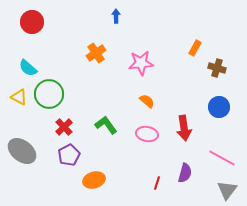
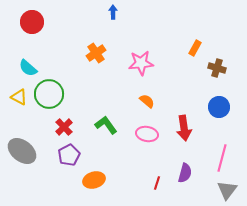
blue arrow: moved 3 px left, 4 px up
pink line: rotated 76 degrees clockwise
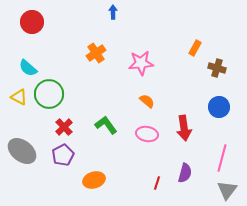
purple pentagon: moved 6 px left
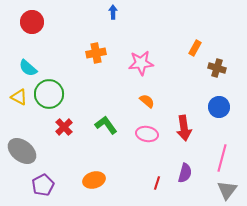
orange cross: rotated 24 degrees clockwise
purple pentagon: moved 20 px left, 30 px down
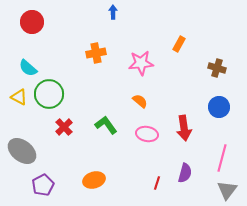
orange rectangle: moved 16 px left, 4 px up
orange semicircle: moved 7 px left
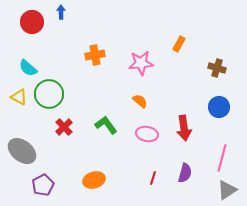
blue arrow: moved 52 px left
orange cross: moved 1 px left, 2 px down
red line: moved 4 px left, 5 px up
gray triangle: rotated 20 degrees clockwise
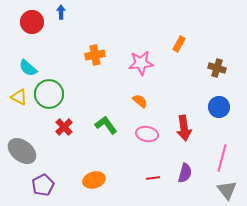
red line: rotated 64 degrees clockwise
gray triangle: rotated 35 degrees counterclockwise
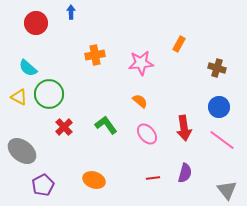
blue arrow: moved 10 px right
red circle: moved 4 px right, 1 px down
pink ellipse: rotated 40 degrees clockwise
pink line: moved 18 px up; rotated 68 degrees counterclockwise
orange ellipse: rotated 35 degrees clockwise
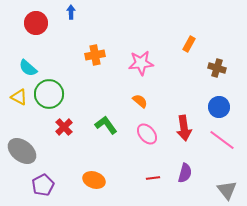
orange rectangle: moved 10 px right
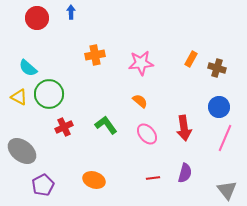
red circle: moved 1 px right, 5 px up
orange rectangle: moved 2 px right, 15 px down
red cross: rotated 18 degrees clockwise
pink line: moved 3 px right, 2 px up; rotated 76 degrees clockwise
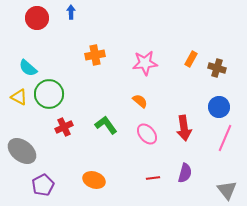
pink star: moved 4 px right
